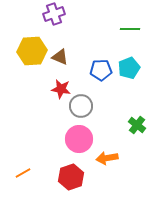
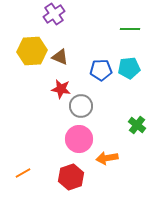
purple cross: rotated 15 degrees counterclockwise
cyan pentagon: rotated 15 degrees clockwise
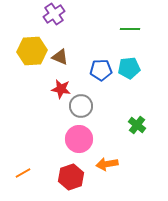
orange arrow: moved 6 px down
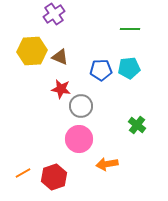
red hexagon: moved 17 px left
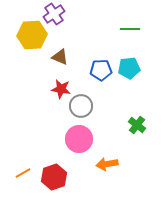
yellow hexagon: moved 16 px up
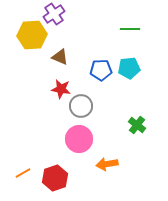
red hexagon: moved 1 px right, 1 px down
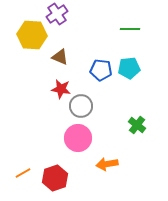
purple cross: moved 3 px right
yellow hexagon: rotated 8 degrees clockwise
blue pentagon: rotated 10 degrees clockwise
pink circle: moved 1 px left, 1 px up
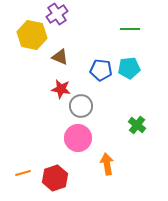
yellow hexagon: rotated 8 degrees clockwise
orange arrow: rotated 90 degrees clockwise
orange line: rotated 14 degrees clockwise
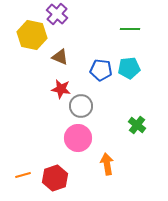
purple cross: rotated 15 degrees counterclockwise
orange line: moved 2 px down
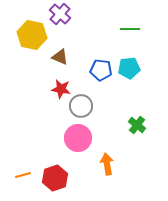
purple cross: moved 3 px right
